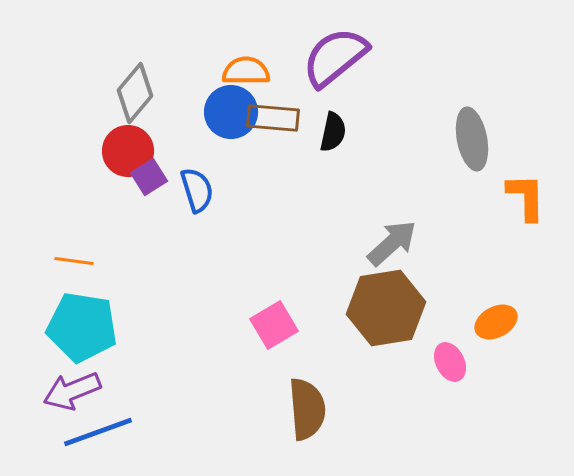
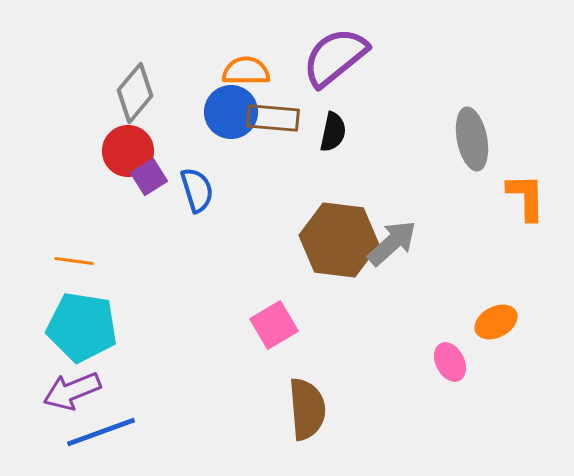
brown hexagon: moved 47 px left, 68 px up; rotated 16 degrees clockwise
blue line: moved 3 px right
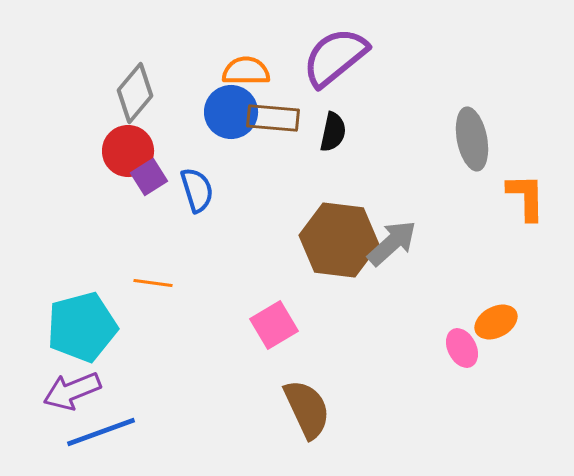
orange line: moved 79 px right, 22 px down
cyan pentagon: rotated 24 degrees counterclockwise
pink ellipse: moved 12 px right, 14 px up
brown semicircle: rotated 20 degrees counterclockwise
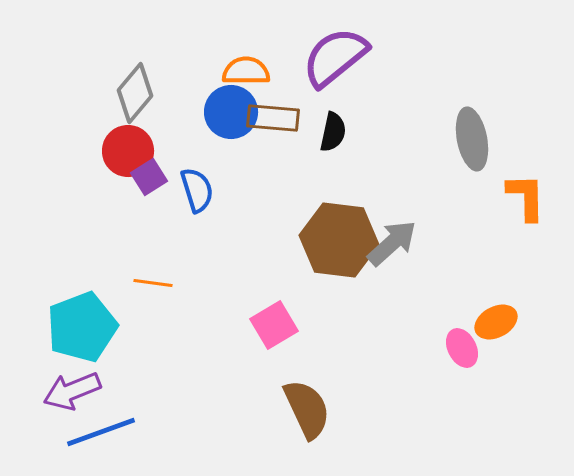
cyan pentagon: rotated 6 degrees counterclockwise
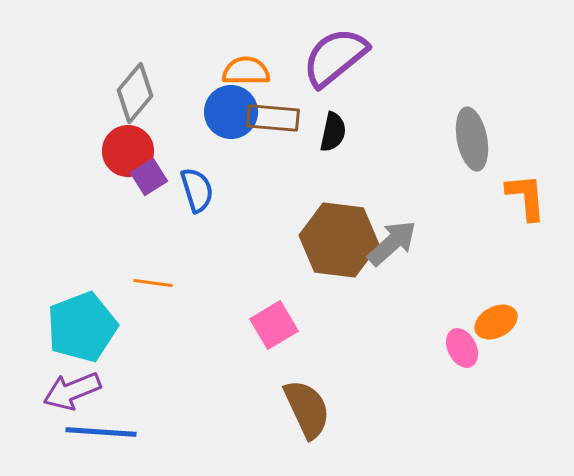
orange L-shape: rotated 4 degrees counterclockwise
blue line: rotated 24 degrees clockwise
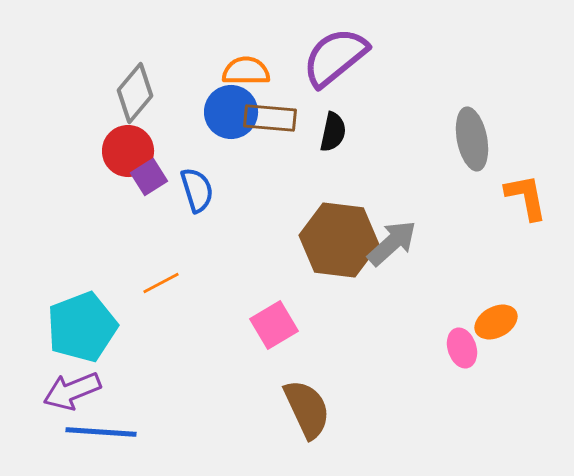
brown rectangle: moved 3 px left
orange L-shape: rotated 6 degrees counterclockwise
orange line: moved 8 px right; rotated 36 degrees counterclockwise
pink ellipse: rotated 9 degrees clockwise
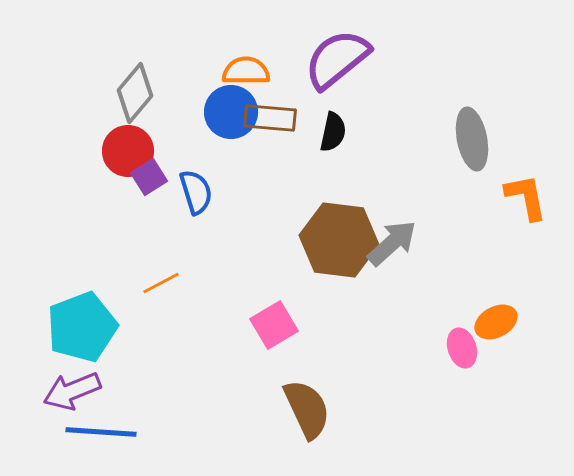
purple semicircle: moved 2 px right, 2 px down
blue semicircle: moved 1 px left, 2 px down
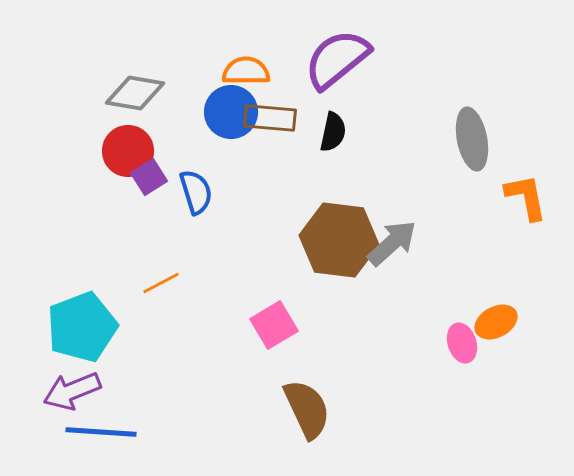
gray diamond: rotated 60 degrees clockwise
pink ellipse: moved 5 px up
